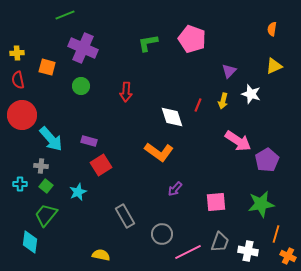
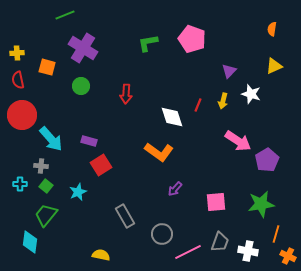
purple cross: rotated 8 degrees clockwise
red arrow: moved 2 px down
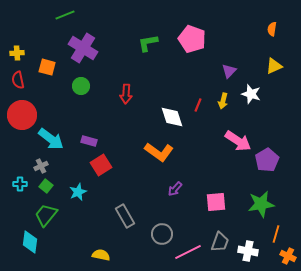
cyan arrow: rotated 12 degrees counterclockwise
gray cross: rotated 32 degrees counterclockwise
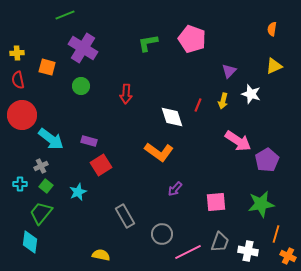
green trapezoid: moved 5 px left, 2 px up
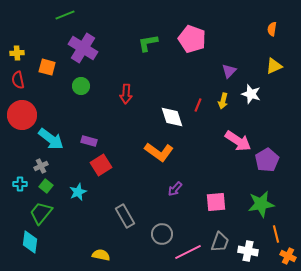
orange line: rotated 30 degrees counterclockwise
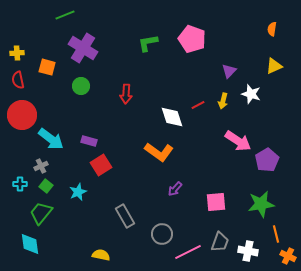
red line: rotated 40 degrees clockwise
cyan diamond: moved 2 px down; rotated 15 degrees counterclockwise
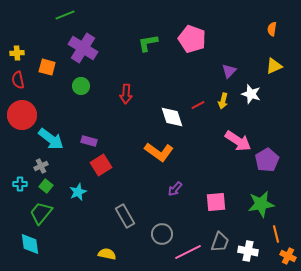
yellow semicircle: moved 6 px right, 1 px up
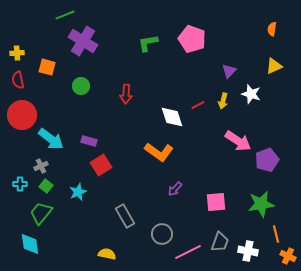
purple cross: moved 7 px up
purple pentagon: rotated 10 degrees clockwise
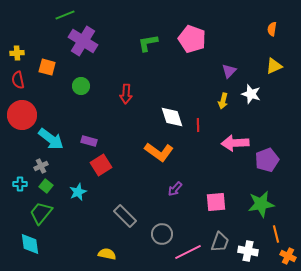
red line: moved 20 px down; rotated 64 degrees counterclockwise
pink arrow: moved 3 px left, 2 px down; rotated 144 degrees clockwise
gray rectangle: rotated 15 degrees counterclockwise
